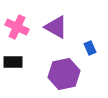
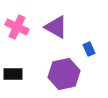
blue rectangle: moved 1 px left, 1 px down
black rectangle: moved 12 px down
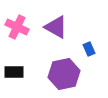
black rectangle: moved 1 px right, 2 px up
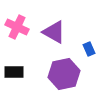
purple triangle: moved 2 px left, 5 px down
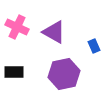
blue rectangle: moved 5 px right, 3 px up
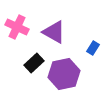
blue rectangle: moved 1 px left, 2 px down; rotated 56 degrees clockwise
black rectangle: moved 20 px right, 9 px up; rotated 42 degrees counterclockwise
